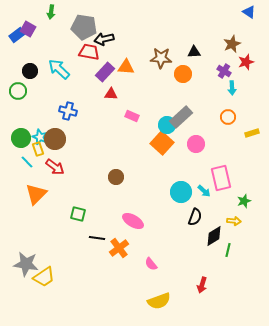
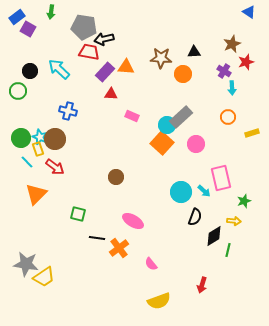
blue rectangle at (17, 35): moved 18 px up
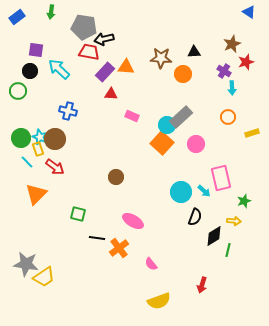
purple square at (28, 29): moved 8 px right, 21 px down; rotated 21 degrees counterclockwise
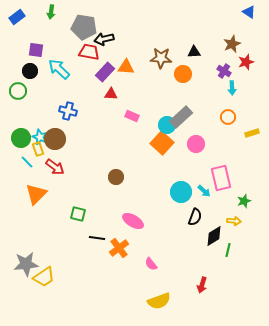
gray star at (26, 264): rotated 15 degrees counterclockwise
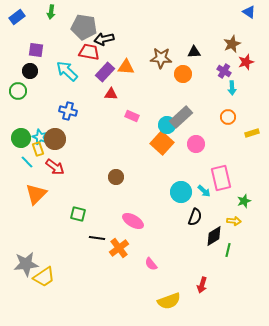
cyan arrow at (59, 69): moved 8 px right, 2 px down
yellow semicircle at (159, 301): moved 10 px right
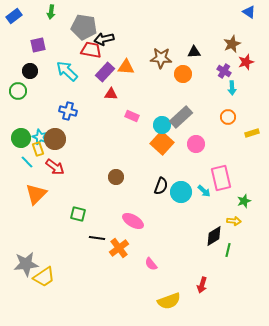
blue rectangle at (17, 17): moved 3 px left, 1 px up
purple square at (36, 50): moved 2 px right, 5 px up; rotated 21 degrees counterclockwise
red trapezoid at (89, 52): moved 2 px right, 2 px up
cyan circle at (167, 125): moved 5 px left
black semicircle at (195, 217): moved 34 px left, 31 px up
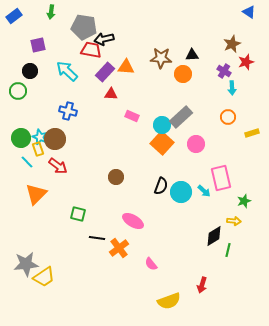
black triangle at (194, 52): moved 2 px left, 3 px down
red arrow at (55, 167): moved 3 px right, 1 px up
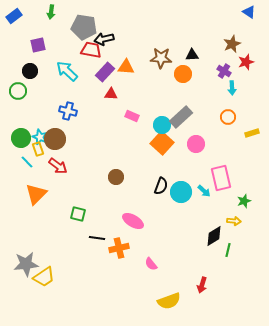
orange cross at (119, 248): rotated 24 degrees clockwise
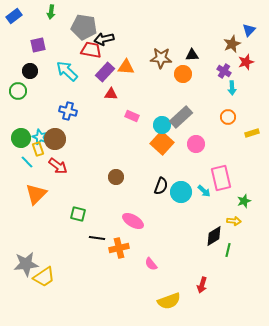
blue triangle at (249, 12): moved 18 px down; rotated 40 degrees clockwise
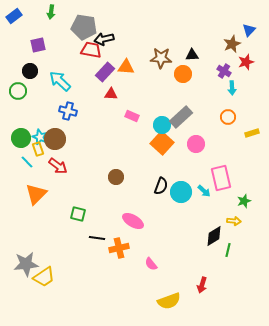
cyan arrow at (67, 71): moved 7 px left, 10 px down
